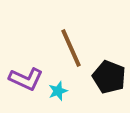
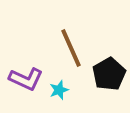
black pentagon: moved 3 px up; rotated 20 degrees clockwise
cyan star: moved 1 px right, 1 px up
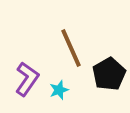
purple L-shape: moved 1 px right; rotated 80 degrees counterclockwise
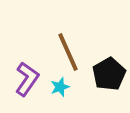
brown line: moved 3 px left, 4 px down
cyan star: moved 1 px right, 3 px up
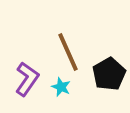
cyan star: moved 1 px right; rotated 30 degrees counterclockwise
